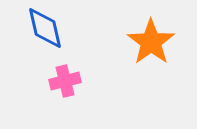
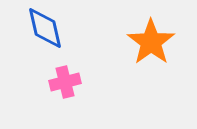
pink cross: moved 1 px down
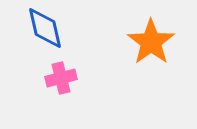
pink cross: moved 4 px left, 4 px up
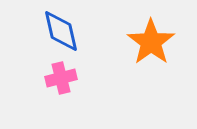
blue diamond: moved 16 px right, 3 px down
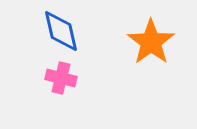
pink cross: rotated 28 degrees clockwise
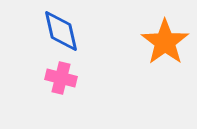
orange star: moved 14 px right
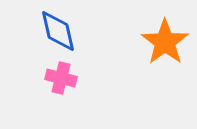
blue diamond: moved 3 px left
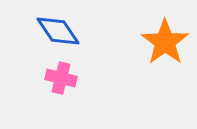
blue diamond: rotated 21 degrees counterclockwise
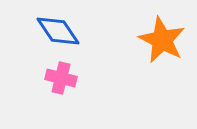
orange star: moved 3 px left, 2 px up; rotated 9 degrees counterclockwise
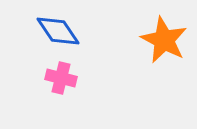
orange star: moved 2 px right
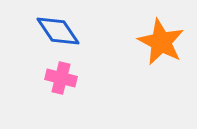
orange star: moved 3 px left, 2 px down
